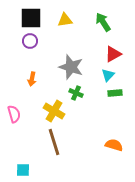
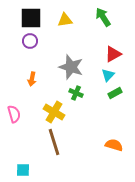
green arrow: moved 5 px up
green rectangle: rotated 24 degrees counterclockwise
yellow cross: moved 1 px down
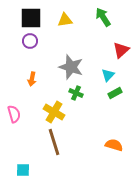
red triangle: moved 8 px right, 4 px up; rotated 12 degrees counterclockwise
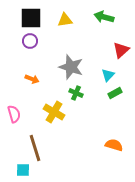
green arrow: moved 1 px right; rotated 42 degrees counterclockwise
orange arrow: rotated 80 degrees counterclockwise
brown line: moved 19 px left, 6 px down
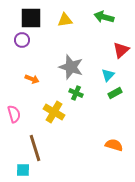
purple circle: moved 8 px left, 1 px up
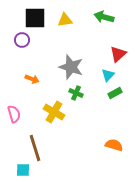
black square: moved 4 px right
red triangle: moved 3 px left, 4 px down
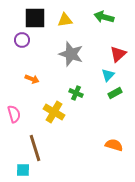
gray star: moved 13 px up
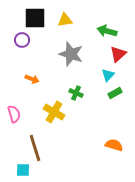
green arrow: moved 3 px right, 14 px down
